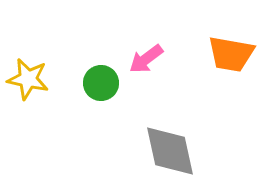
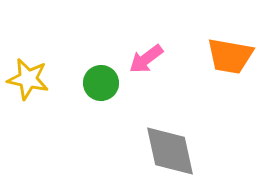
orange trapezoid: moved 1 px left, 2 px down
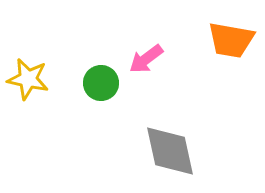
orange trapezoid: moved 1 px right, 16 px up
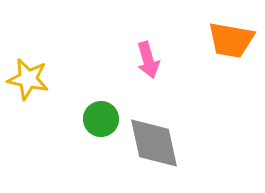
pink arrow: moved 2 px right, 1 px down; rotated 69 degrees counterclockwise
green circle: moved 36 px down
gray diamond: moved 16 px left, 8 px up
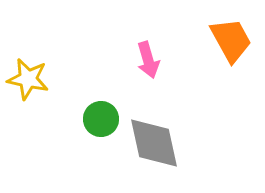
orange trapezoid: rotated 129 degrees counterclockwise
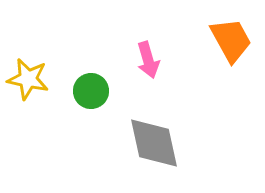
green circle: moved 10 px left, 28 px up
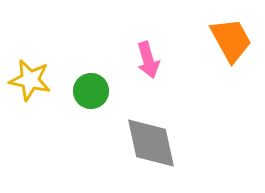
yellow star: moved 2 px right, 1 px down
gray diamond: moved 3 px left
